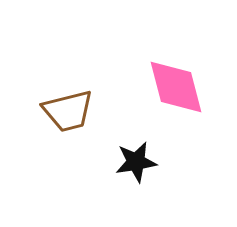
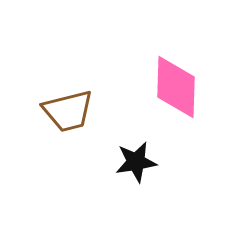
pink diamond: rotated 16 degrees clockwise
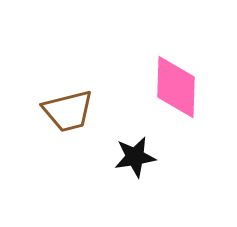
black star: moved 1 px left, 5 px up
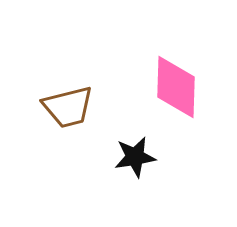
brown trapezoid: moved 4 px up
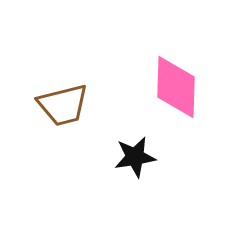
brown trapezoid: moved 5 px left, 2 px up
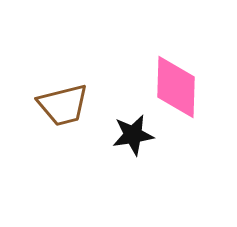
black star: moved 2 px left, 22 px up
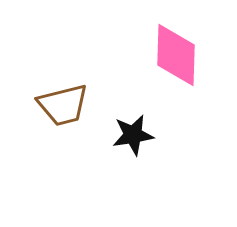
pink diamond: moved 32 px up
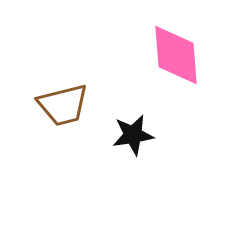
pink diamond: rotated 6 degrees counterclockwise
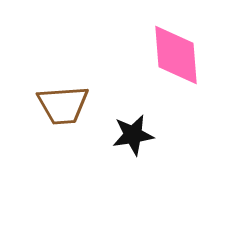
brown trapezoid: rotated 10 degrees clockwise
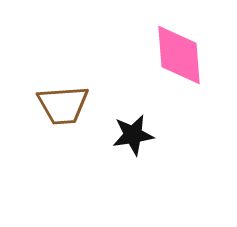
pink diamond: moved 3 px right
